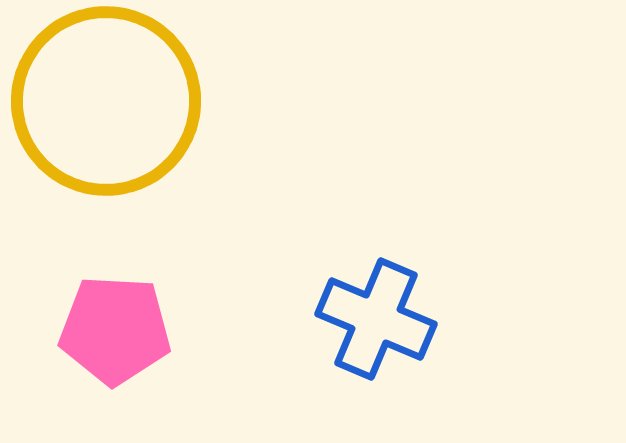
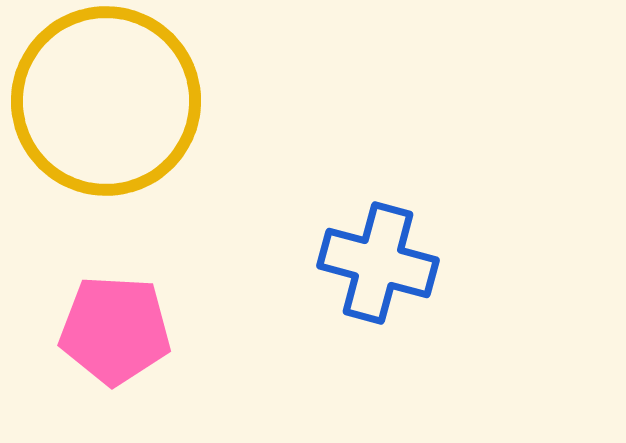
blue cross: moved 2 px right, 56 px up; rotated 8 degrees counterclockwise
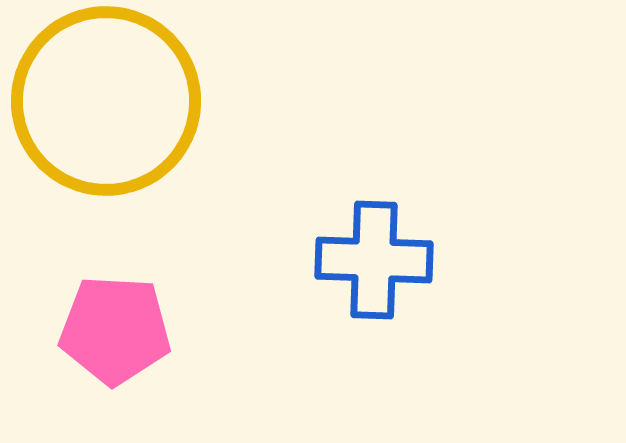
blue cross: moved 4 px left, 3 px up; rotated 13 degrees counterclockwise
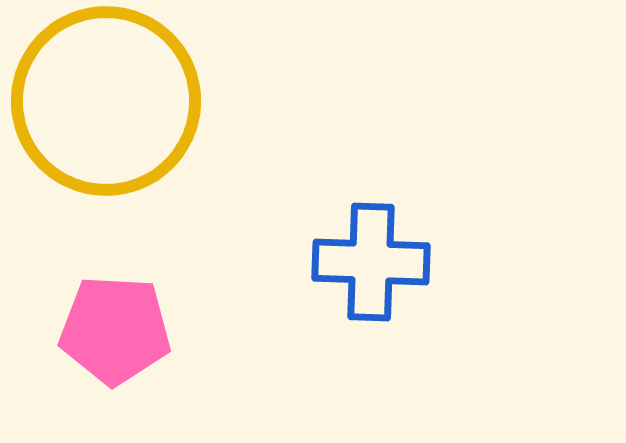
blue cross: moved 3 px left, 2 px down
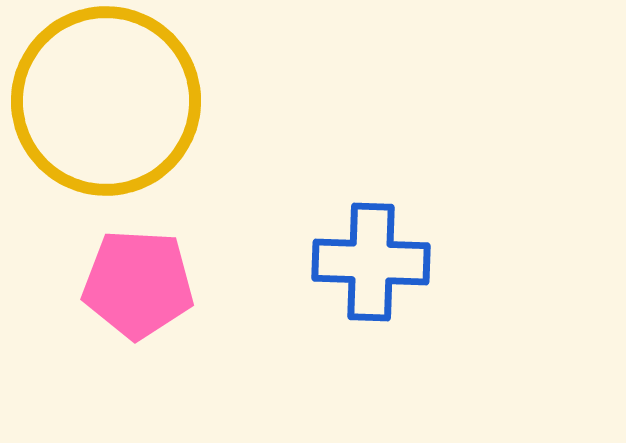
pink pentagon: moved 23 px right, 46 px up
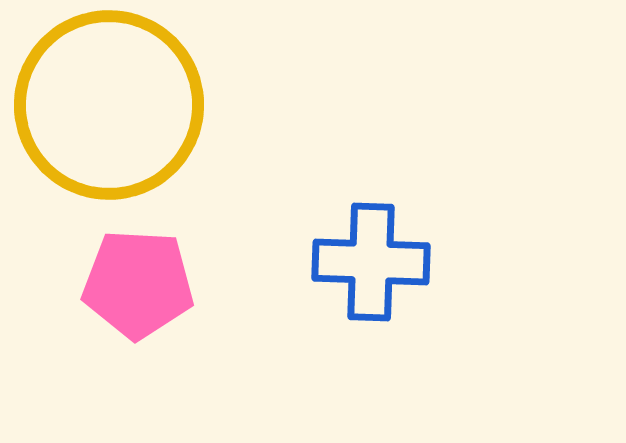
yellow circle: moved 3 px right, 4 px down
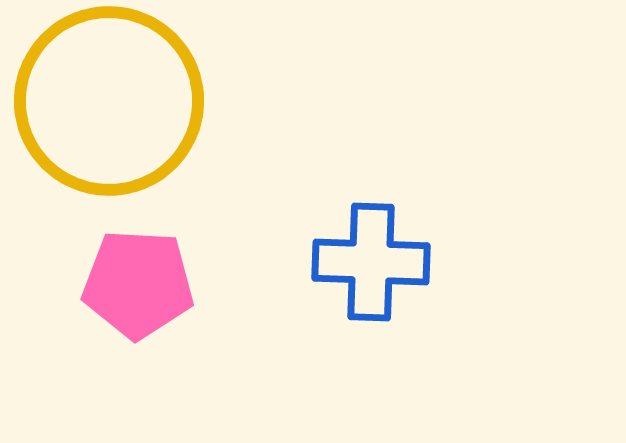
yellow circle: moved 4 px up
